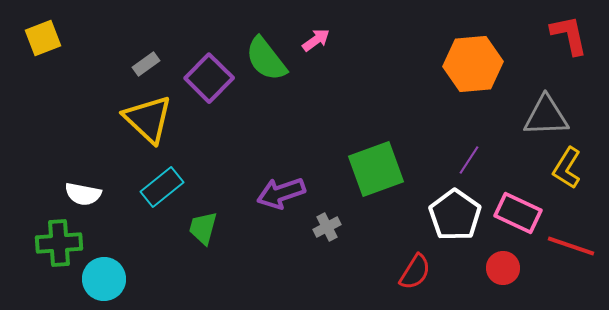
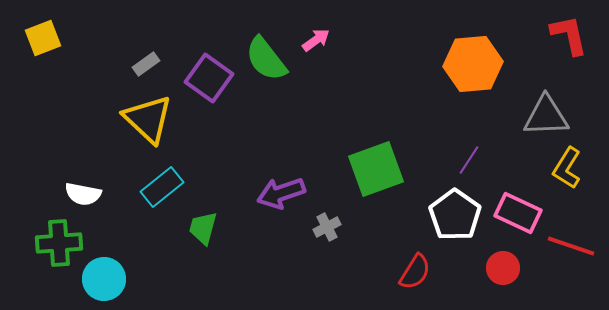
purple square: rotated 9 degrees counterclockwise
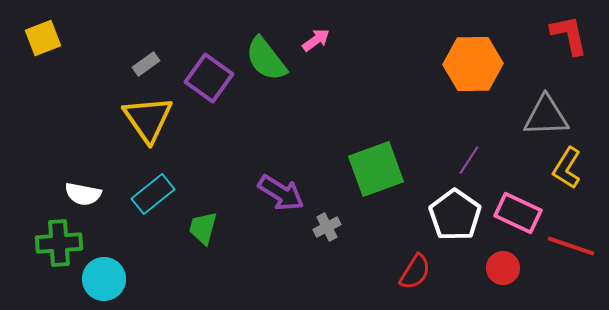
orange hexagon: rotated 4 degrees clockwise
yellow triangle: rotated 12 degrees clockwise
cyan rectangle: moved 9 px left, 7 px down
purple arrow: rotated 129 degrees counterclockwise
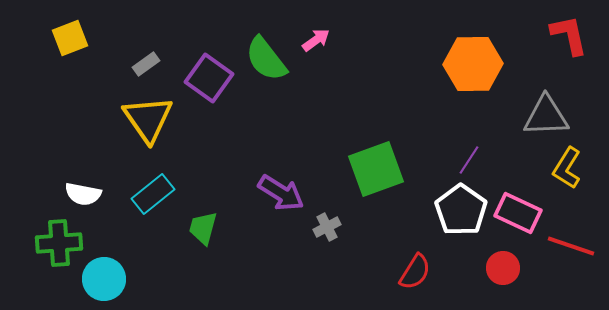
yellow square: moved 27 px right
white pentagon: moved 6 px right, 5 px up
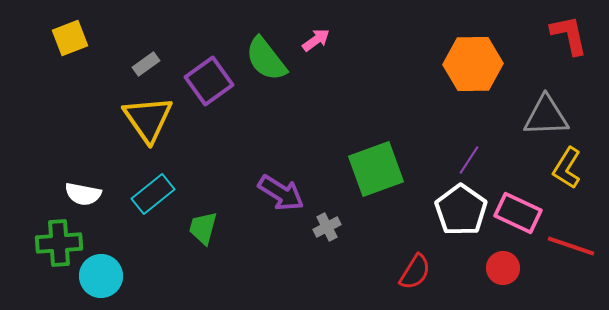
purple square: moved 3 px down; rotated 18 degrees clockwise
cyan circle: moved 3 px left, 3 px up
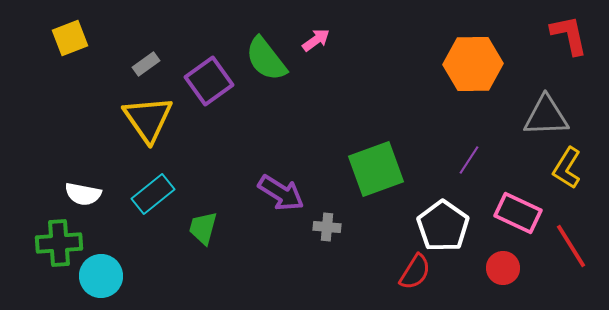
white pentagon: moved 18 px left, 16 px down
gray cross: rotated 32 degrees clockwise
red line: rotated 39 degrees clockwise
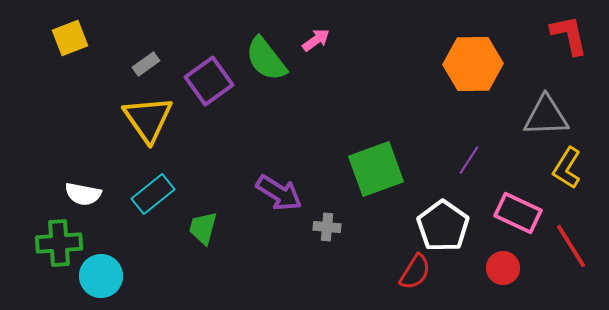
purple arrow: moved 2 px left
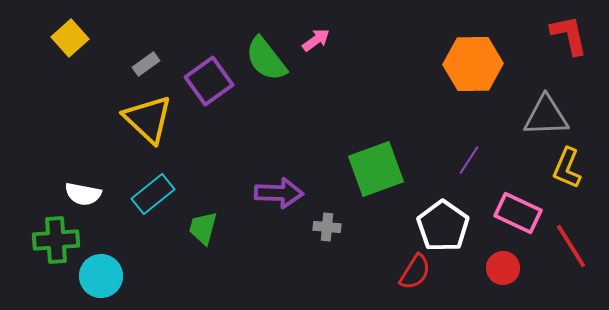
yellow square: rotated 21 degrees counterclockwise
yellow triangle: rotated 12 degrees counterclockwise
yellow L-shape: rotated 9 degrees counterclockwise
purple arrow: rotated 30 degrees counterclockwise
green cross: moved 3 px left, 3 px up
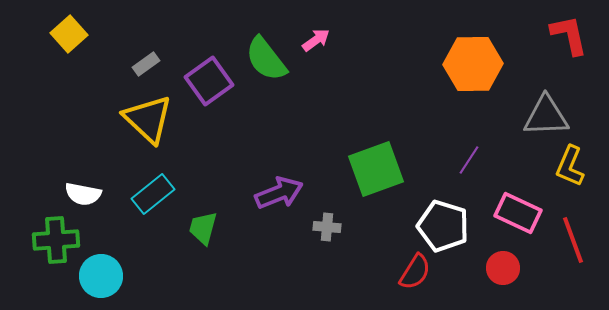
yellow square: moved 1 px left, 4 px up
yellow L-shape: moved 3 px right, 2 px up
purple arrow: rotated 24 degrees counterclockwise
white pentagon: rotated 18 degrees counterclockwise
red line: moved 2 px right, 6 px up; rotated 12 degrees clockwise
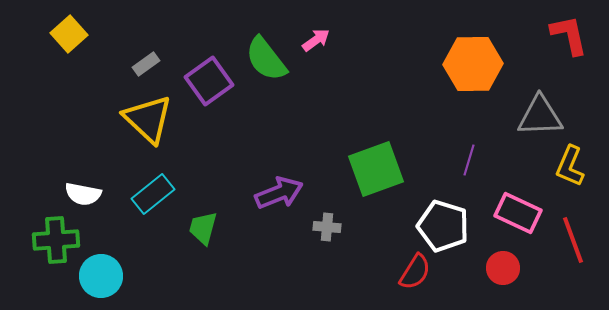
gray triangle: moved 6 px left
purple line: rotated 16 degrees counterclockwise
